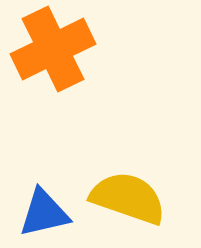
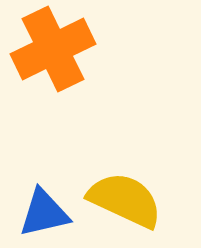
yellow semicircle: moved 3 px left, 2 px down; rotated 6 degrees clockwise
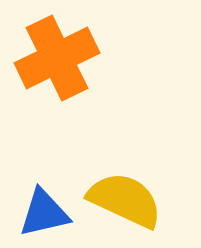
orange cross: moved 4 px right, 9 px down
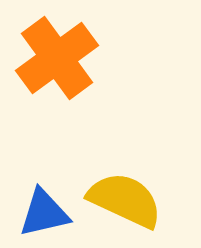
orange cross: rotated 10 degrees counterclockwise
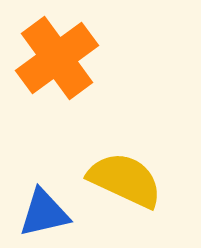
yellow semicircle: moved 20 px up
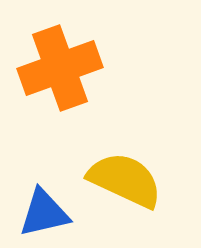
orange cross: moved 3 px right, 10 px down; rotated 16 degrees clockwise
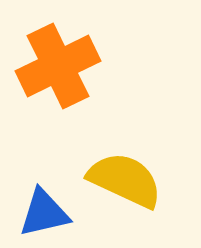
orange cross: moved 2 px left, 2 px up; rotated 6 degrees counterclockwise
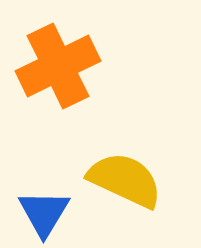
blue triangle: rotated 46 degrees counterclockwise
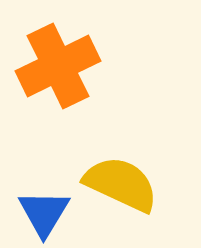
yellow semicircle: moved 4 px left, 4 px down
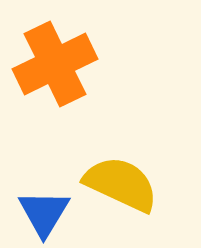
orange cross: moved 3 px left, 2 px up
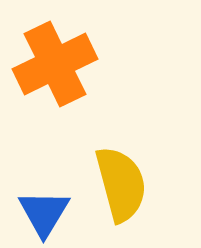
yellow semicircle: rotated 50 degrees clockwise
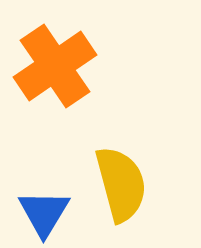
orange cross: moved 2 px down; rotated 8 degrees counterclockwise
